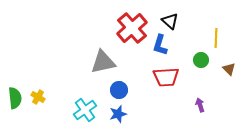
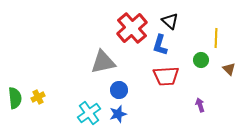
red trapezoid: moved 1 px up
yellow cross: rotated 32 degrees clockwise
cyan cross: moved 4 px right, 3 px down
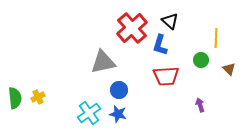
blue star: rotated 30 degrees clockwise
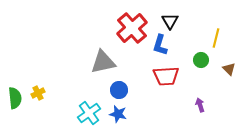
black triangle: rotated 18 degrees clockwise
yellow line: rotated 12 degrees clockwise
yellow cross: moved 4 px up
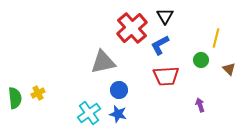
black triangle: moved 5 px left, 5 px up
blue L-shape: rotated 45 degrees clockwise
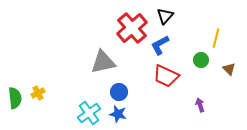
black triangle: rotated 12 degrees clockwise
red trapezoid: rotated 28 degrees clockwise
blue circle: moved 2 px down
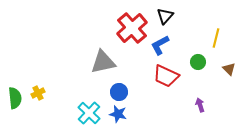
green circle: moved 3 px left, 2 px down
cyan cross: rotated 10 degrees counterclockwise
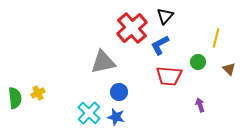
red trapezoid: moved 3 px right; rotated 20 degrees counterclockwise
blue star: moved 2 px left, 3 px down
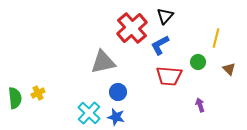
blue circle: moved 1 px left
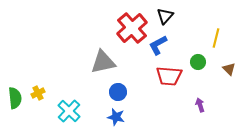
blue L-shape: moved 2 px left
cyan cross: moved 20 px left, 2 px up
